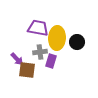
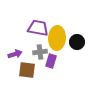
purple arrow: moved 2 px left, 5 px up; rotated 64 degrees counterclockwise
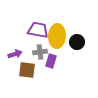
purple trapezoid: moved 2 px down
yellow ellipse: moved 2 px up
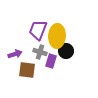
purple trapezoid: rotated 80 degrees counterclockwise
black circle: moved 11 px left, 9 px down
gray cross: rotated 24 degrees clockwise
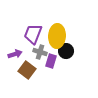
purple trapezoid: moved 5 px left, 4 px down
brown square: rotated 30 degrees clockwise
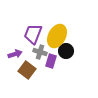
yellow ellipse: rotated 25 degrees clockwise
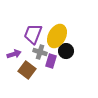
purple arrow: moved 1 px left
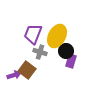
purple arrow: moved 21 px down
purple rectangle: moved 20 px right
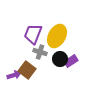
black circle: moved 6 px left, 8 px down
purple rectangle: rotated 40 degrees clockwise
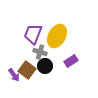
black circle: moved 15 px left, 7 px down
purple arrow: rotated 72 degrees clockwise
